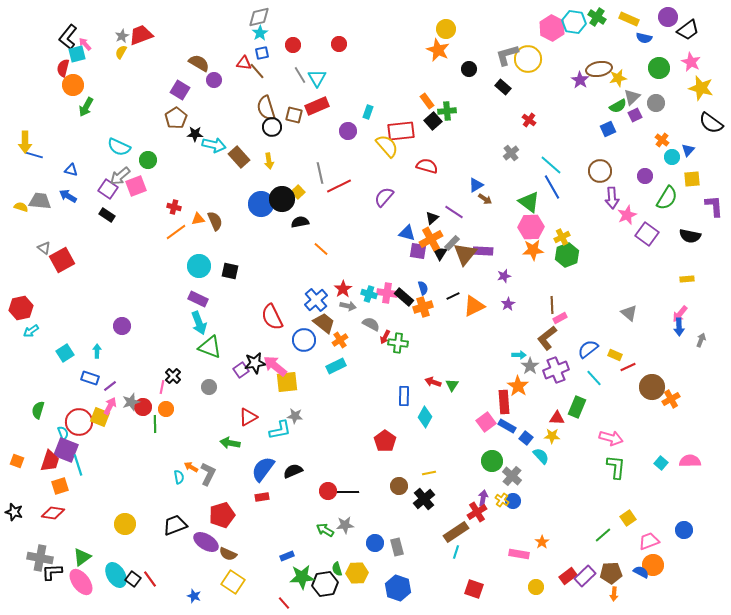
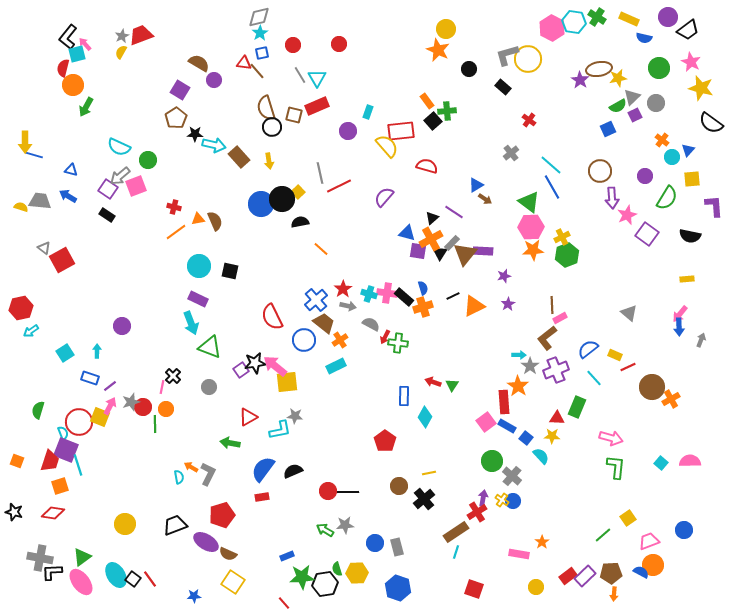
cyan arrow at (199, 323): moved 8 px left
blue star at (194, 596): rotated 24 degrees counterclockwise
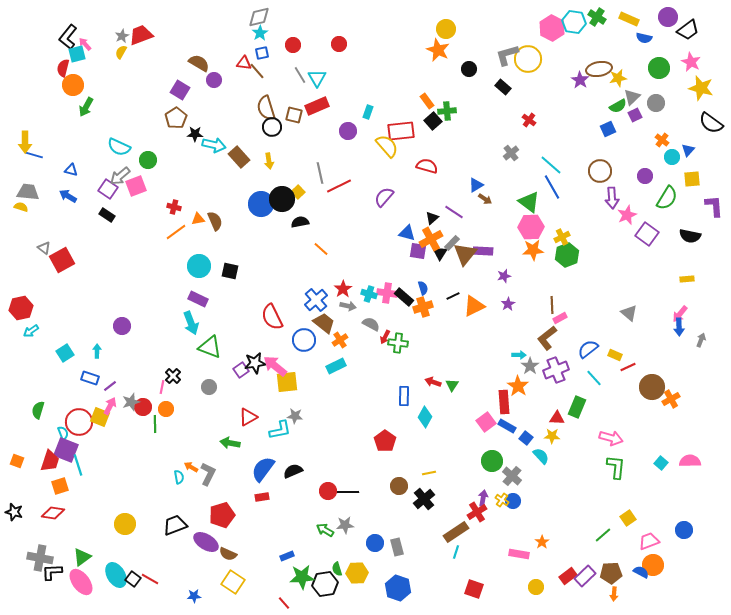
gray trapezoid at (40, 201): moved 12 px left, 9 px up
red line at (150, 579): rotated 24 degrees counterclockwise
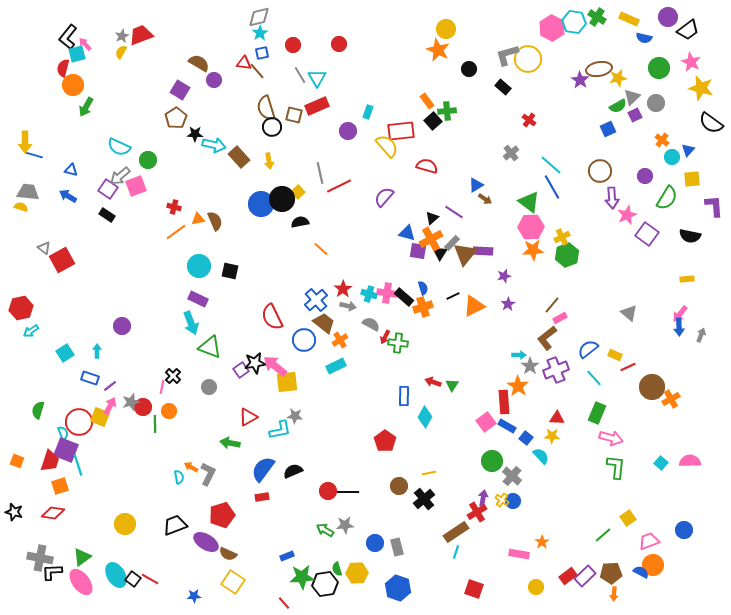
brown line at (552, 305): rotated 42 degrees clockwise
gray arrow at (701, 340): moved 5 px up
green rectangle at (577, 407): moved 20 px right, 6 px down
orange circle at (166, 409): moved 3 px right, 2 px down
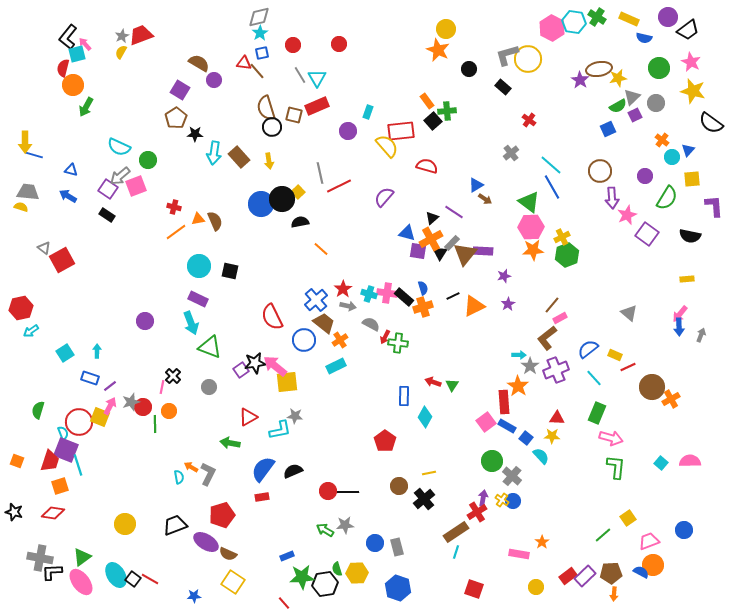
yellow star at (701, 88): moved 8 px left, 3 px down
cyan arrow at (214, 145): moved 8 px down; rotated 85 degrees clockwise
purple circle at (122, 326): moved 23 px right, 5 px up
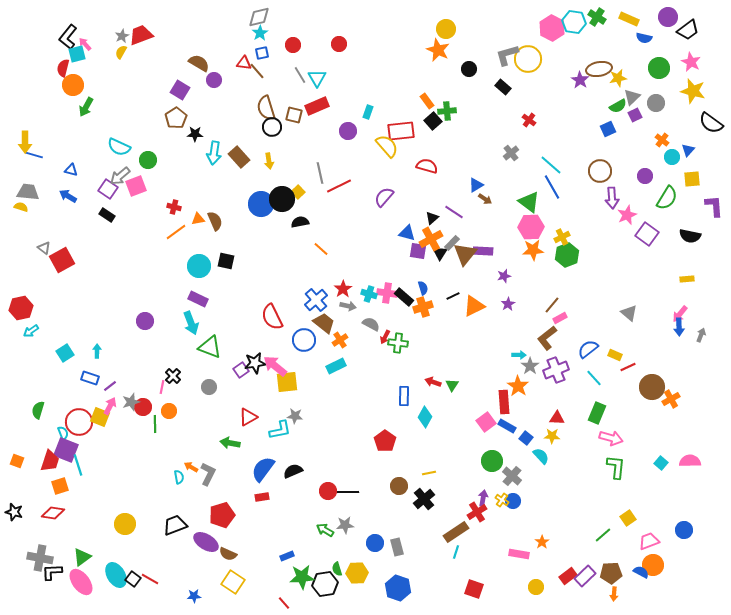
black square at (230, 271): moved 4 px left, 10 px up
